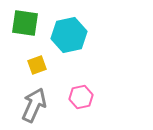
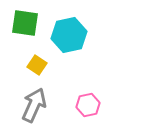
yellow square: rotated 36 degrees counterclockwise
pink hexagon: moved 7 px right, 8 px down
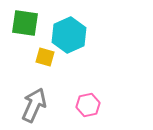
cyan hexagon: rotated 12 degrees counterclockwise
yellow square: moved 8 px right, 8 px up; rotated 18 degrees counterclockwise
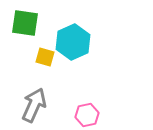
cyan hexagon: moved 4 px right, 7 px down
pink hexagon: moved 1 px left, 10 px down
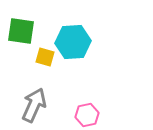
green square: moved 4 px left, 8 px down
cyan hexagon: rotated 20 degrees clockwise
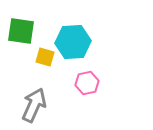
pink hexagon: moved 32 px up
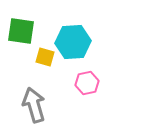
gray arrow: rotated 40 degrees counterclockwise
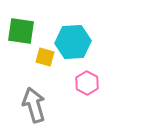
pink hexagon: rotated 20 degrees counterclockwise
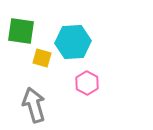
yellow square: moved 3 px left, 1 px down
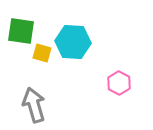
cyan hexagon: rotated 8 degrees clockwise
yellow square: moved 5 px up
pink hexagon: moved 32 px right
